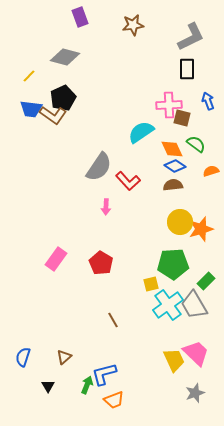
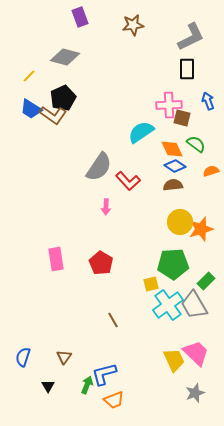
blue trapezoid: rotated 25 degrees clockwise
pink rectangle: rotated 45 degrees counterclockwise
brown triangle: rotated 14 degrees counterclockwise
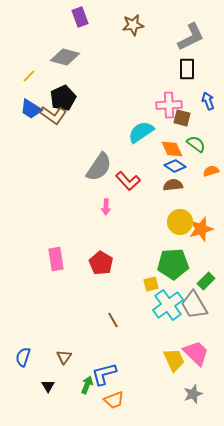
gray star: moved 2 px left, 1 px down
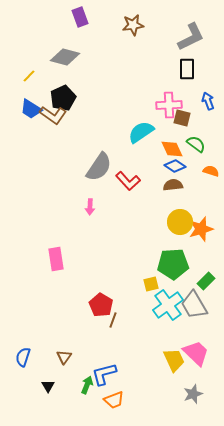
orange semicircle: rotated 35 degrees clockwise
pink arrow: moved 16 px left
red pentagon: moved 42 px down
brown line: rotated 49 degrees clockwise
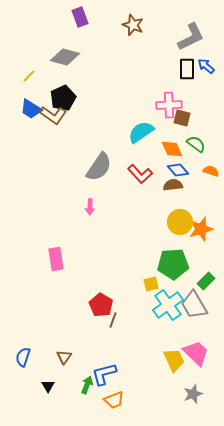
brown star: rotated 30 degrees clockwise
blue arrow: moved 2 px left, 35 px up; rotated 30 degrees counterclockwise
blue diamond: moved 3 px right, 4 px down; rotated 15 degrees clockwise
red L-shape: moved 12 px right, 7 px up
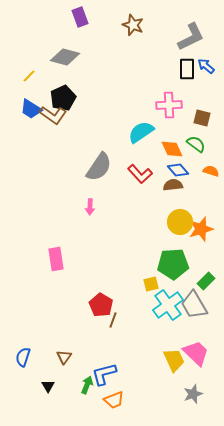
brown square: moved 20 px right
